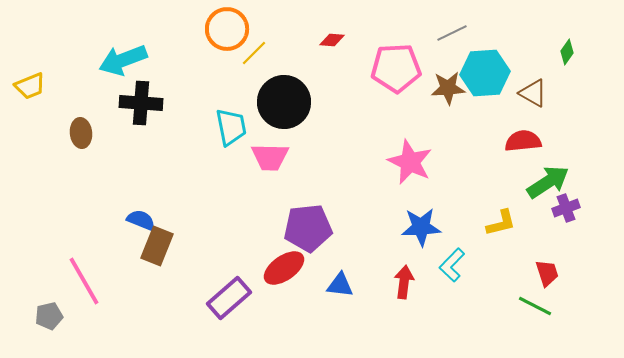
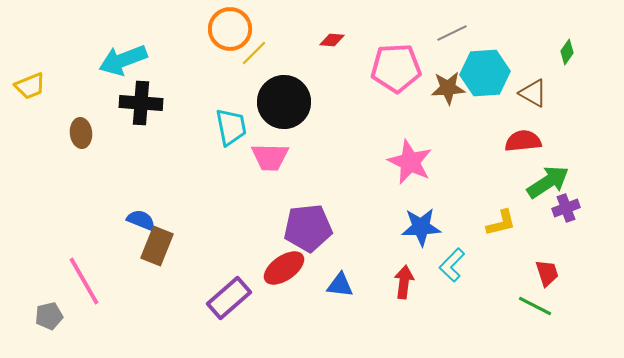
orange circle: moved 3 px right
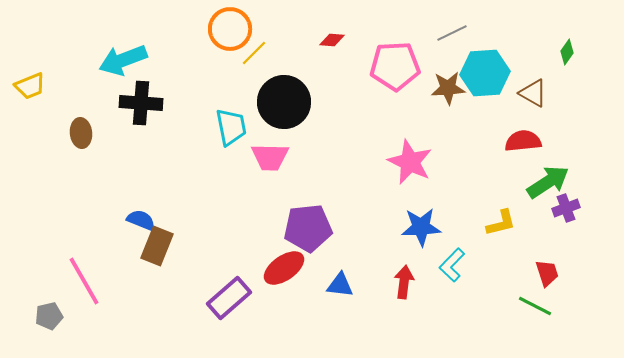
pink pentagon: moved 1 px left, 2 px up
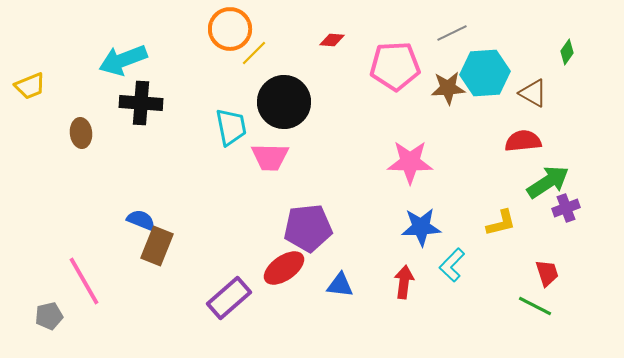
pink star: rotated 24 degrees counterclockwise
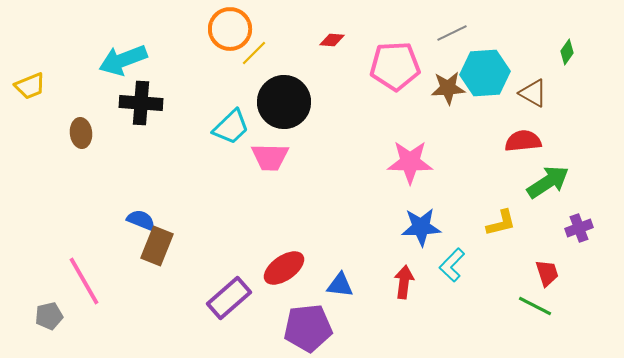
cyan trapezoid: rotated 57 degrees clockwise
purple cross: moved 13 px right, 20 px down
purple pentagon: moved 100 px down
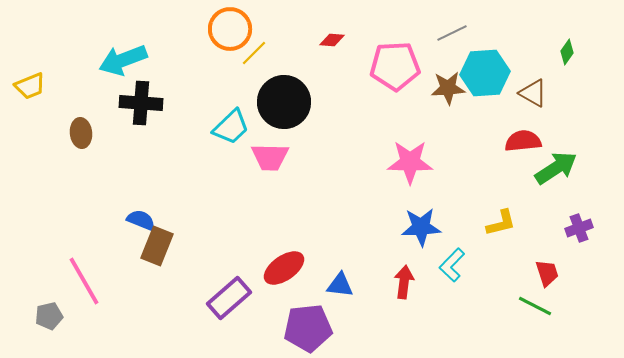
green arrow: moved 8 px right, 14 px up
